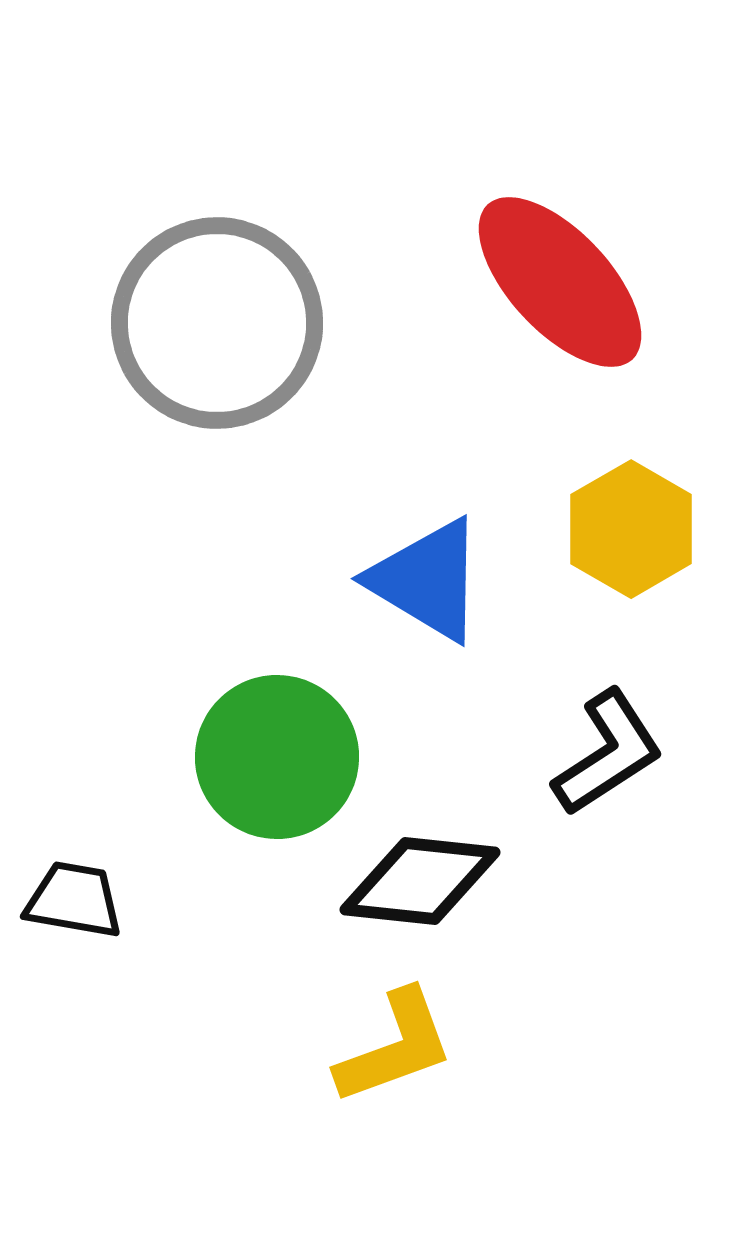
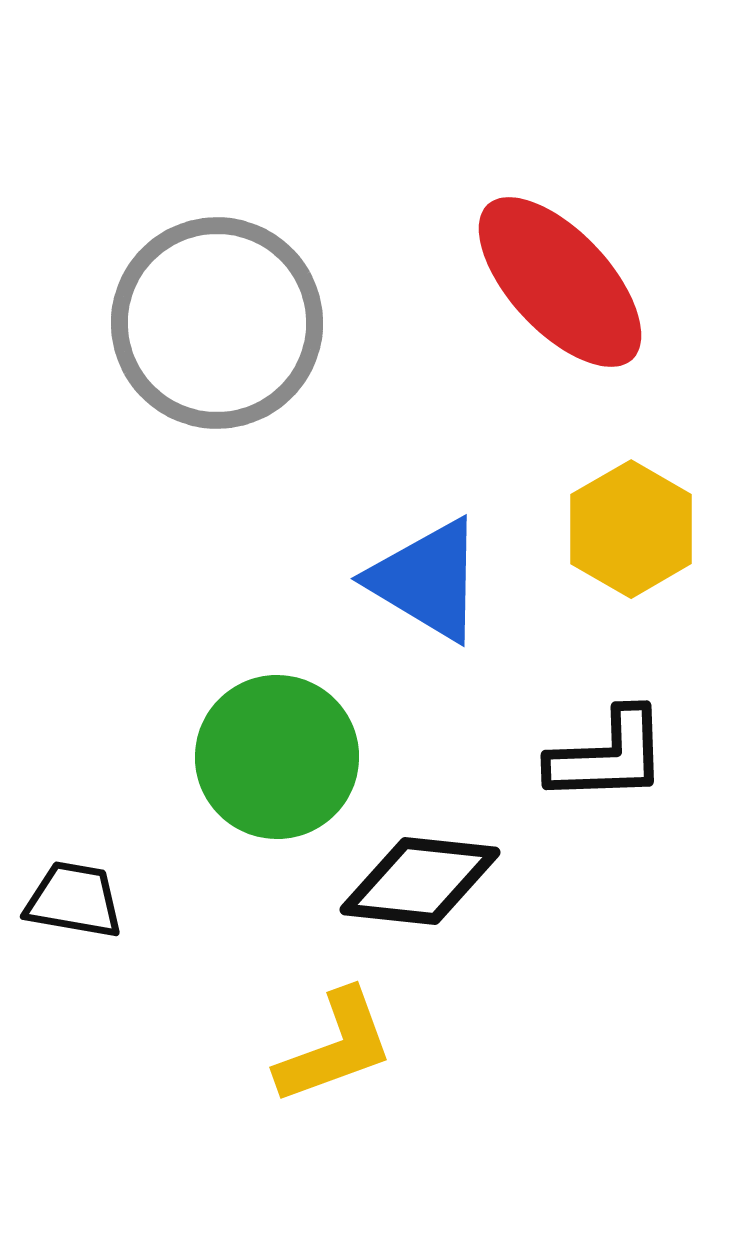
black L-shape: moved 3 px down; rotated 31 degrees clockwise
yellow L-shape: moved 60 px left
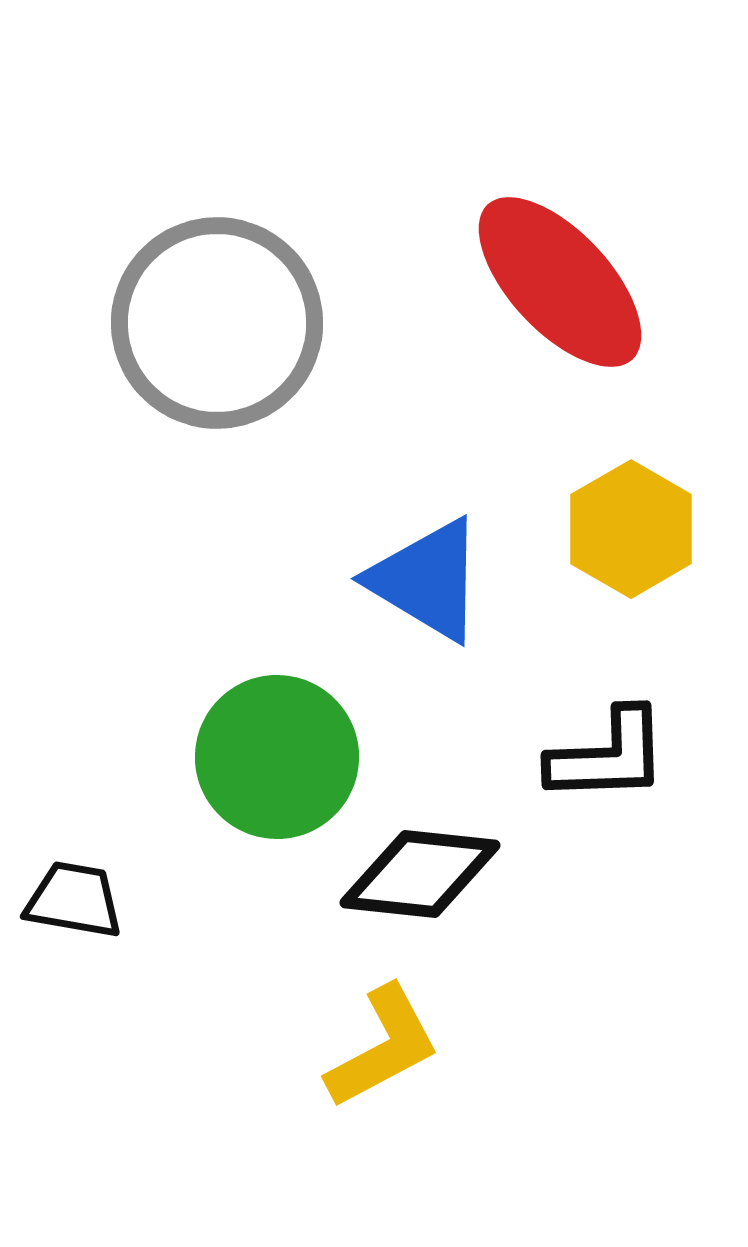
black diamond: moved 7 px up
yellow L-shape: moved 48 px right; rotated 8 degrees counterclockwise
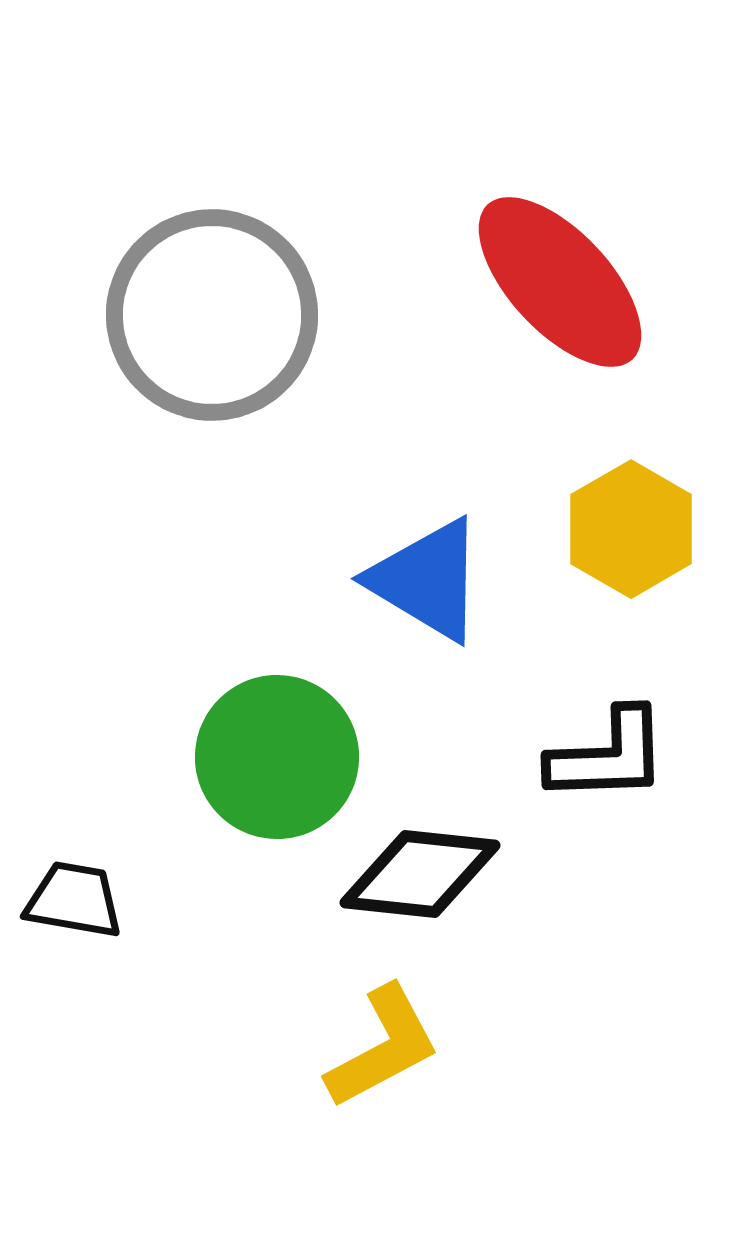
gray circle: moved 5 px left, 8 px up
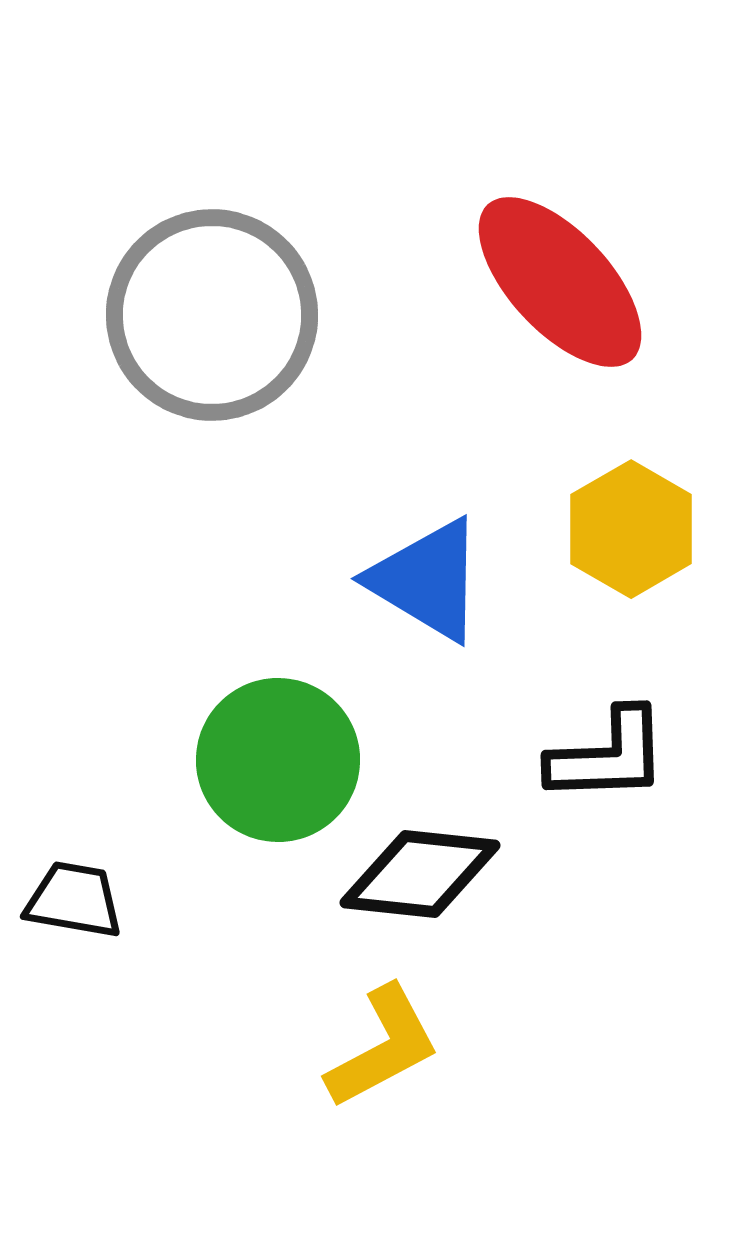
green circle: moved 1 px right, 3 px down
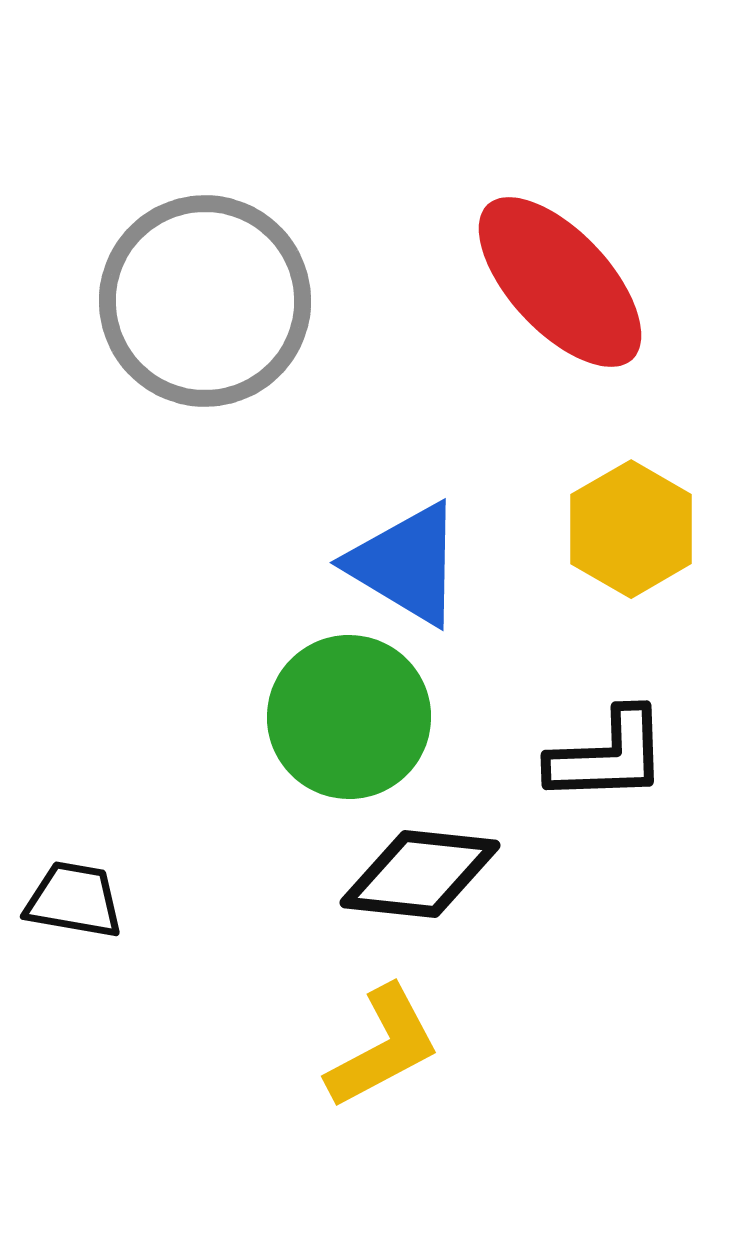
gray circle: moved 7 px left, 14 px up
blue triangle: moved 21 px left, 16 px up
green circle: moved 71 px right, 43 px up
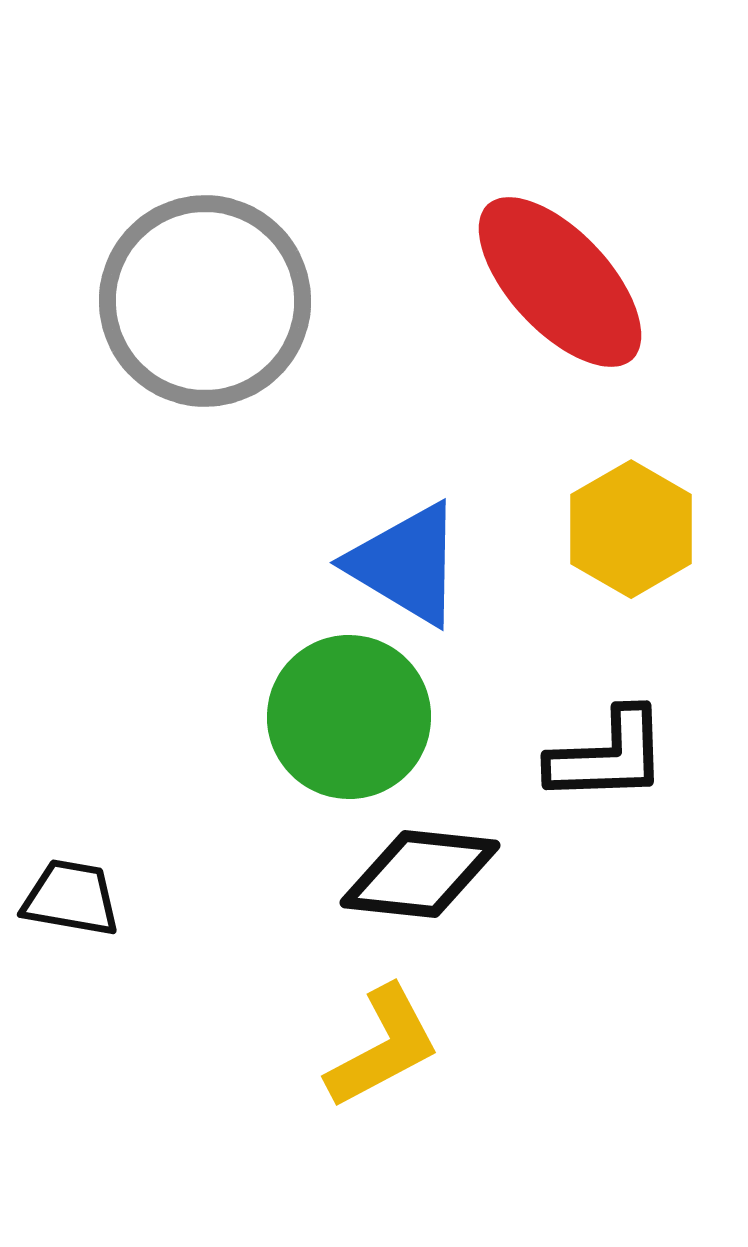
black trapezoid: moved 3 px left, 2 px up
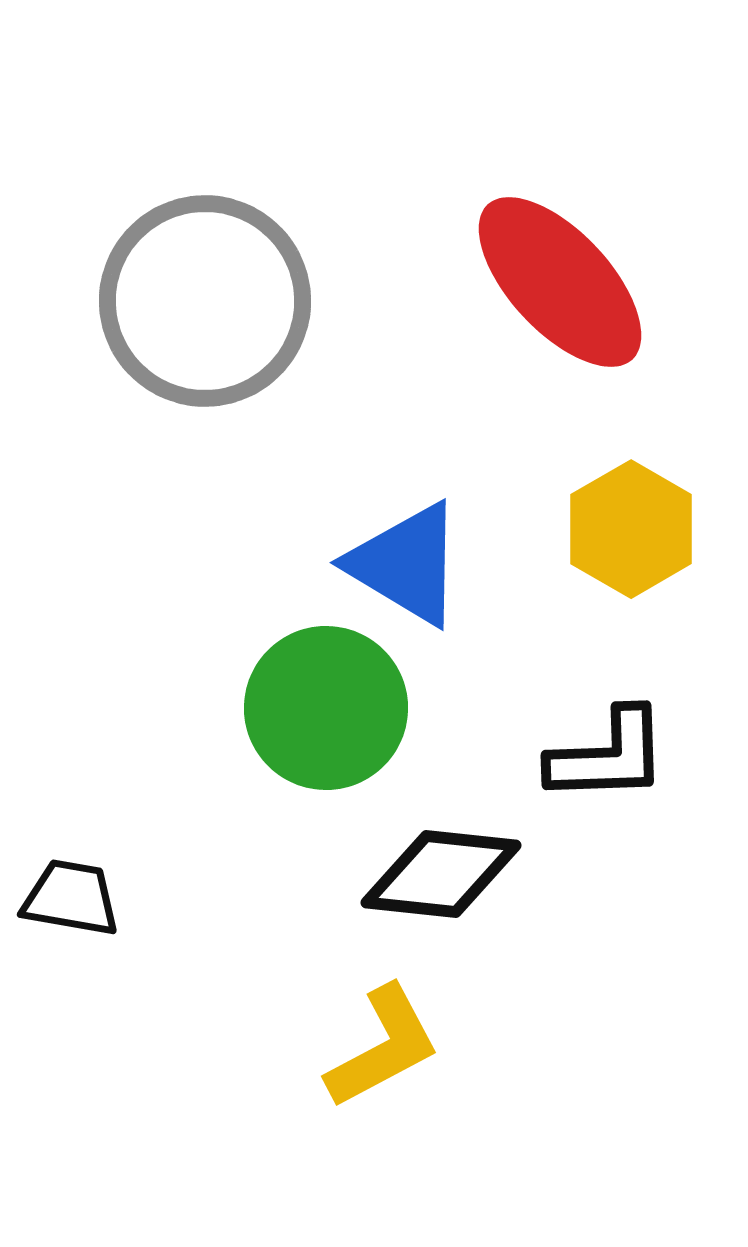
green circle: moved 23 px left, 9 px up
black diamond: moved 21 px right
